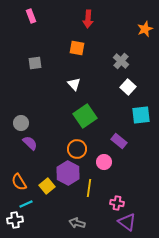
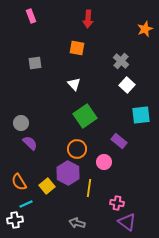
white square: moved 1 px left, 2 px up
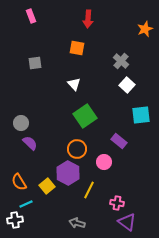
yellow line: moved 2 px down; rotated 18 degrees clockwise
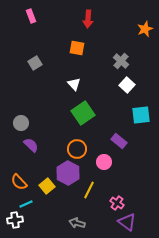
gray square: rotated 24 degrees counterclockwise
green square: moved 2 px left, 3 px up
purple semicircle: moved 1 px right, 2 px down
orange semicircle: rotated 12 degrees counterclockwise
pink cross: rotated 24 degrees clockwise
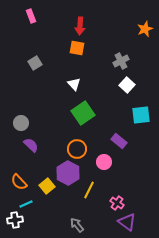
red arrow: moved 8 px left, 7 px down
gray cross: rotated 21 degrees clockwise
gray arrow: moved 2 px down; rotated 35 degrees clockwise
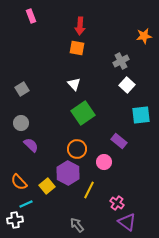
orange star: moved 1 px left, 7 px down; rotated 14 degrees clockwise
gray square: moved 13 px left, 26 px down
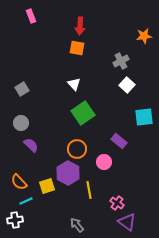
cyan square: moved 3 px right, 2 px down
yellow square: rotated 21 degrees clockwise
yellow line: rotated 36 degrees counterclockwise
cyan line: moved 3 px up
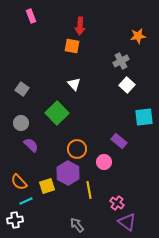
orange star: moved 6 px left
orange square: moved 5 px left, 2 px up
gray square: rotated 24 degrees counterclockwise
green square: moved 26 px left; rotated 10 degrees counterclockwise
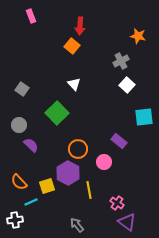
orange star: rotated 21 degrees clockwise
orange square: rotated 28 degrees clockwise
gray circle: moved 2 px left, 2 px down
orange circle: moved 1 px right
cyan line: moved 5 px right, 1 px down
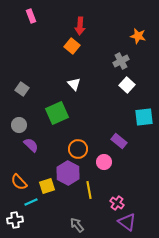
green square: rotated 20 degrees clockwise
